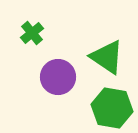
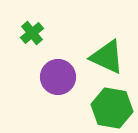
green triangle: rotated 9 degrees counterclockwise
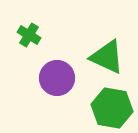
green cross: moved 3 px left, 2 px down; rotated 20 degrees counterclockwise
purple circle: moved 1 px left, 1 px down
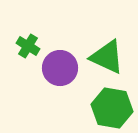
green cross: moved 1 px left, 11 px down
purple circle: moved 3 px right, 10 px up
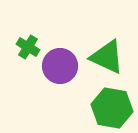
green cross: moved 1 px down
purple circle: moved 2 px up
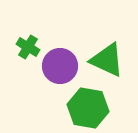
green triangle: moved 3 px down
green hexagon: moved 24 px left
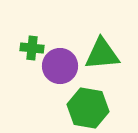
green cross: moved 4 px right, 1 px down; rotated 25 degrees counterclockwise
green triangle: moved 5 px left, 6 px up; rotated 30 degrees counterclockwise
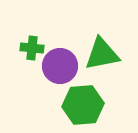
green triangle: rotated 6 degrees counterclockwise
green hexagon: moved 5 px left, 3 px up; rotated 15 degrees counterclockwise
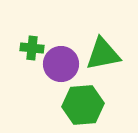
green triangle: moved 1 px right
purple circle: moved 1 px right, 2 px up
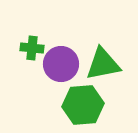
green triangle: moved 10 px down
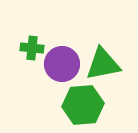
purple circle: moved 1 px right
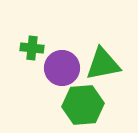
purple circle: moved 4 px down
